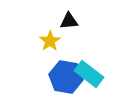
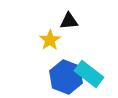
yellow star: moved 1 px up
blue hexagon: rotated 12 degrees clockwise
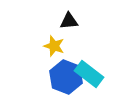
yellow star: moved 4 px right, 6 px down; rotated 20 degrees counterclockwise
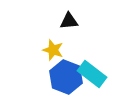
yellow star: moved 1 px left, 4 px down
cyan rectangle: moved 3 px right
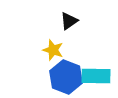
black triangle: rotated 30 degrees counterclockwise
cyan rectangle: moved 4 px right, 2 px down; rotated 36 degrees counterclockwise
